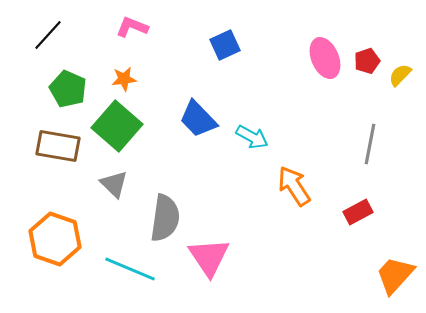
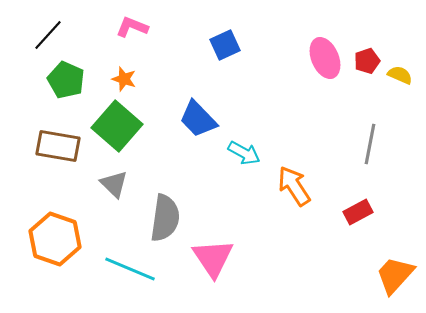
yellow semicircle: rotated 70 degrees clockwise
orange star: rotated 25 degrees clockwise
green pentagon: moved 2 px left, 9 px up
cyan arrow: moved 8 px left, 16 px down
pink triangle: moved 4 px right, 1 px down
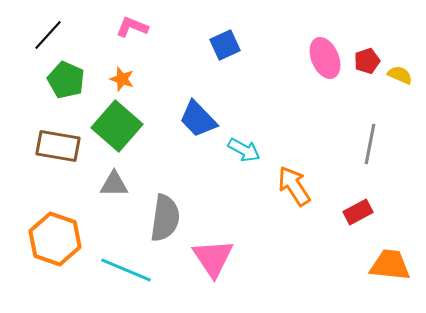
orange star: moved 2 px left
cyan arrow: moved 3 px up
gray triangle: rotated 44 degrees counterclockwise
cyan line: moved 4 px left, 1 px down
orange trapezoid: moved 5 px left, 10 px up; rotated 54 degrees clockwise
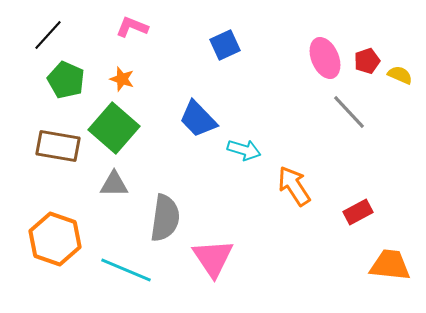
green square: moved 3 px left, 2 px down
gray line: moved 21 px left, 32 px up; rotated 54 degrees counterclockwise
cyan arrow: rotated 12 degrees counterclockwise
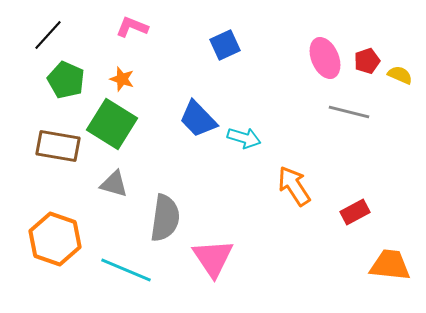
gray line: rotated 33 degrees counterclockwise
green square: moved 2 px left, 4 px up; rotated 9 degrees counterclockwise
cyan arrow: moved 12 px up
gray triangle: rotated 16 degrees clockwise
red rectangle: moved 3 px left
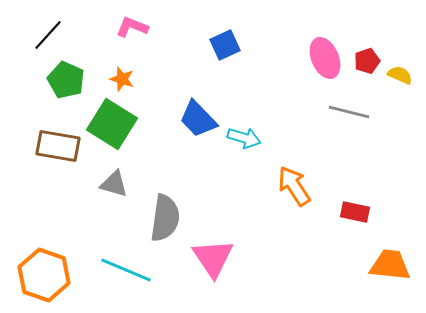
red rectangle: rotated 40 degrees clockwise
orange hexagon: moved 11 px left, 36 px down
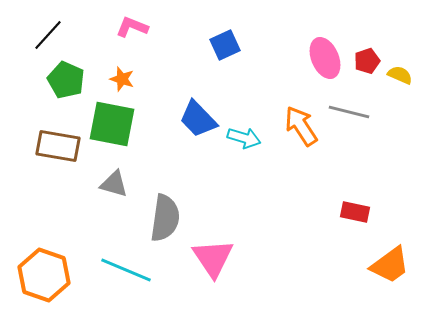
green square: rotated 21 degrees counterclockwise
orange arrow: moved 7 px right, 60 px up
orange trapezoid: rotated 138 degrees clockwise
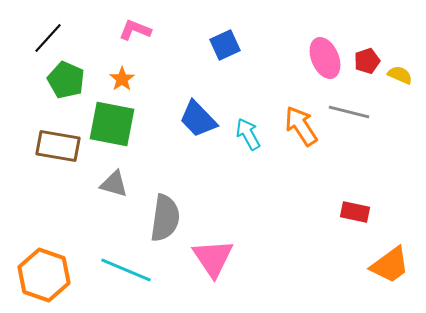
pink L-shape: moved 3 px right, 3 px down
black line: moved 3 px down
orange star: rotated 20 degrees clockwise
cyan arrow: moved 4 px right, 4 px up; rotated 136 degrees counterclockwise
